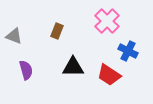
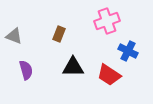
pink cross: rotated 25 degrees clockwise
brown rectangle: moved 2 px right, 3 px down
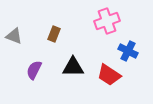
brown rectangle: moved 5 px left
purple semicircle: moved 8 px right; rotated 138 degrees counterclockwise
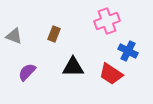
purple semicircle: moved 7 px left, 2 px down; rotated 18 degrees clockwise
red trapezoid: moved 2 px right, 1 px up
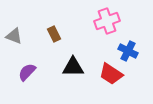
brown rectangle: rotated 49 degrees counterclockwise
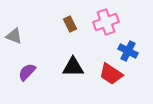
pink cross: moved 1 px left, 1 px down
brown rectangle: moved 16 px right, 10 px up
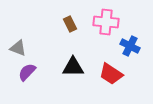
pink cross: rotated 25 degrees clockwise
gray triangle: moved 4 px right, 12 px down
blue cross: moved 2 px right, 5 px up
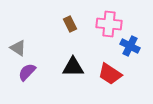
pink cross: moved 3 px right, 2 px down
gray triangle: rotated 12 degrees clockwise
red trapezoid: moved 1 px left
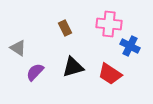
brown rectangle: moved 5 px left, 4 px down
black triangle: rotated 15 degrees counterclockwise
purple semicircle: moved 8 px right
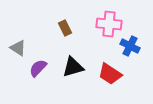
purple semicircle: moved 3 px right, 4 px up
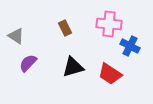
gray triangle: moved 2 px left, 12 px up
purple semicircle: moved 10 px left, 5 px up
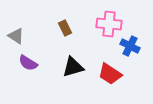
purple semicircle: rotated 102 degrees counterclockwise
